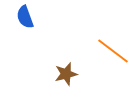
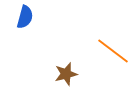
blue semicircle: rotated 145 degrees counterclockwise
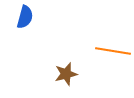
orange line: rotated 28 degrees counterclockwise
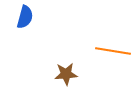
brown star: rotated 10 degrees clockwise
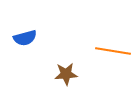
blue semicircle: moved 21 px down; rotated 60 degrees clockwise
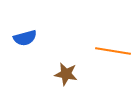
brown star: rotated 15 degrees clockwise
